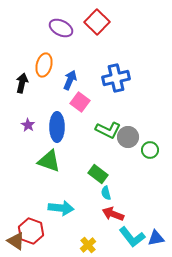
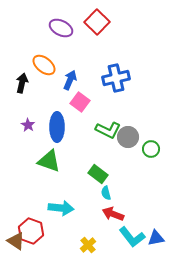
orange ellipse: rotated 65 degrees counterclockwise
green circle: moved 1 px right, 1 px up
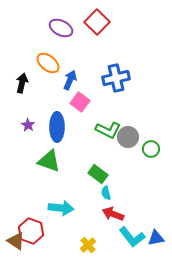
orange ellipse: moved 4 px right, 2 px up
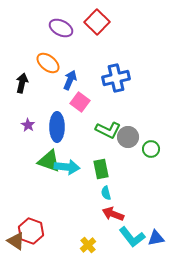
green rectangle: moved 3 px right, 5 px up; rotated 42 degrees clockwise
cyan arrow: moved 6 px right, 41 px up
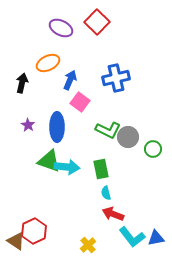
orange ellipse: rotated 65 degrees counterclockwise
green circle: moved 2 px right
red hexagon: moved 3 px right; rotated 15 degrees clockwise
